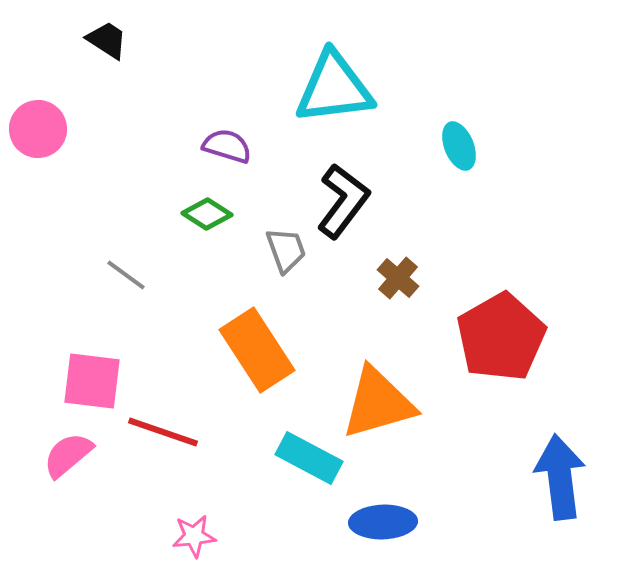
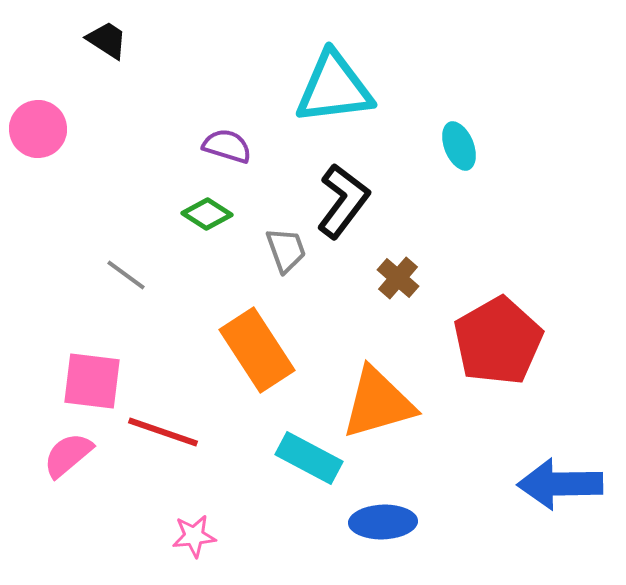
red pentagon: moved 3 px left, 4 px down
blue arrow: moved 7 px down; rotated 84 degrees counterclockwise
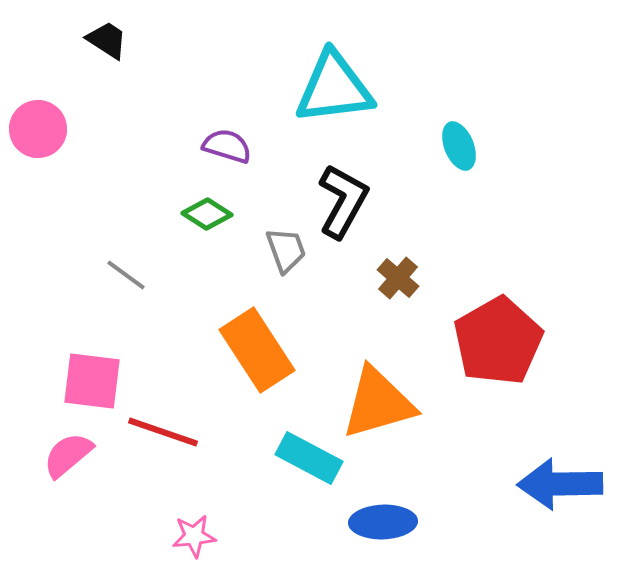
black L-shape: rotated 8 degrees counterclockwise
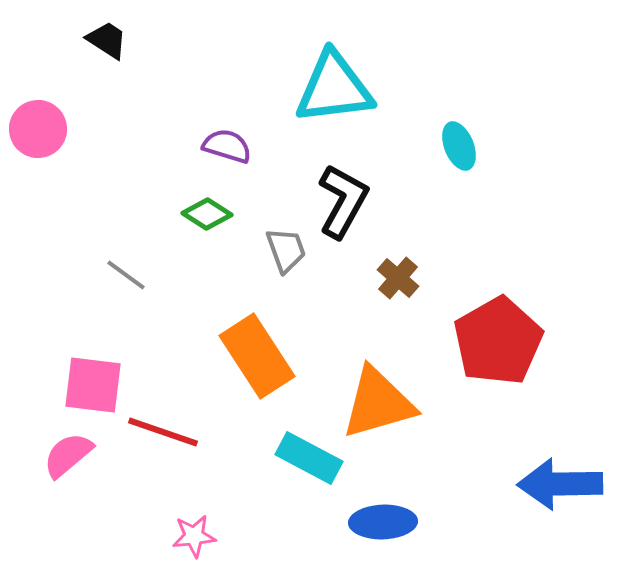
orange rectangle: moved 6 px down
pink square: moved 1 px right, 4 px down
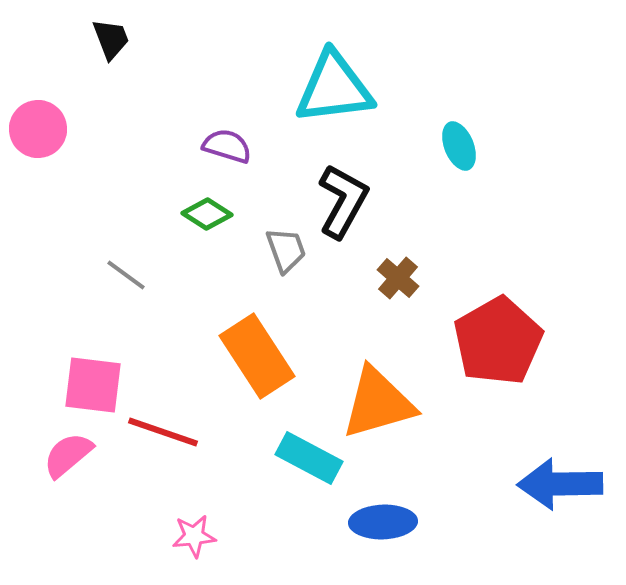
black trapezoid: moved 4 px right, 1 px up; rotated 36 degrees clockwise
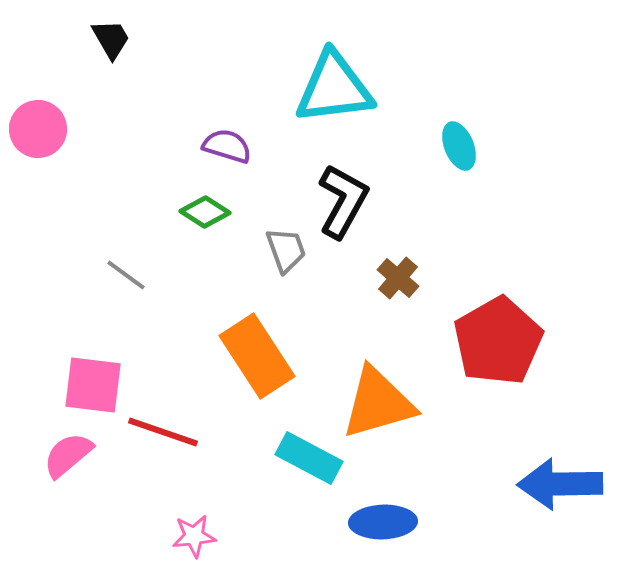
black trapezoid: rotated 9 degrees counterclockwise
green diamond: moved 2 px left, 2 px up
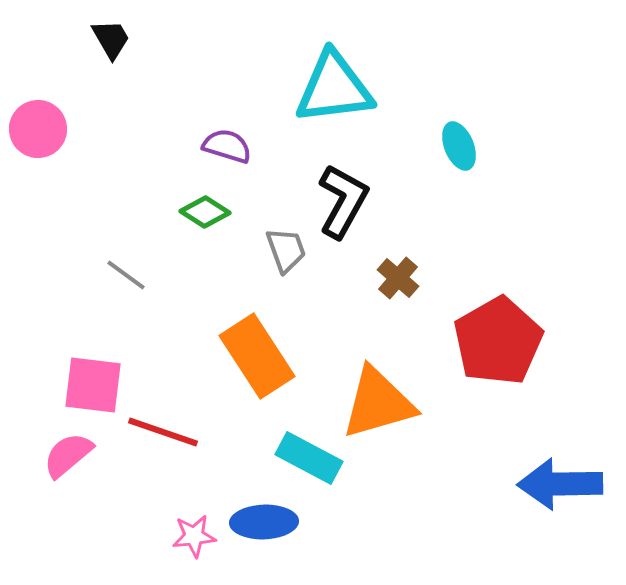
blue ellipse: moved 119 px left
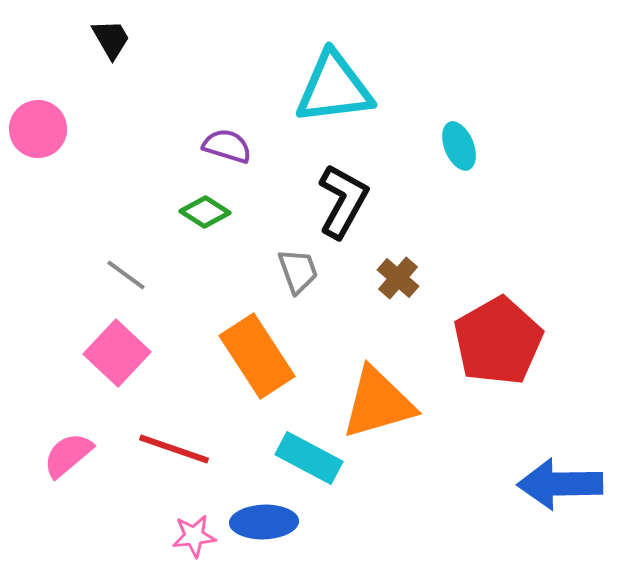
gray trapezoid: moved 12 px right, 21 px down
pink square: moved 24 px right, 32 px up; rotated 36 degrees clockwise
red line: moved 11 px right, 17 px down
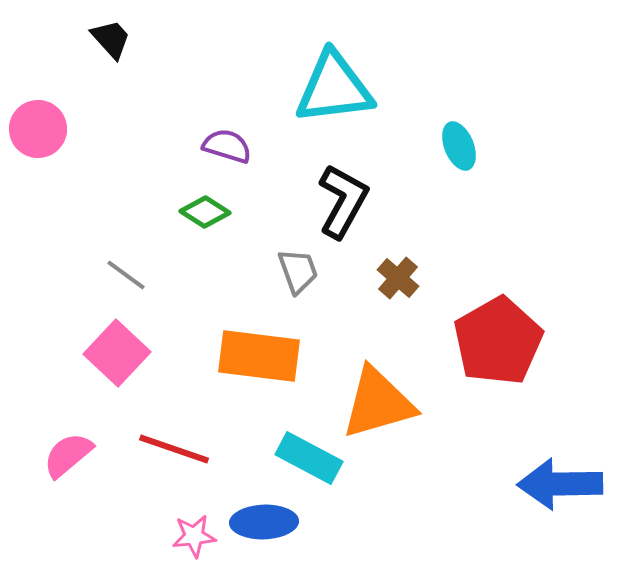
black trapezoid: rotated 12 degrees counterclockwise
orange rectangle: moved 2 px right; rotated 50 degrees counterclockwise
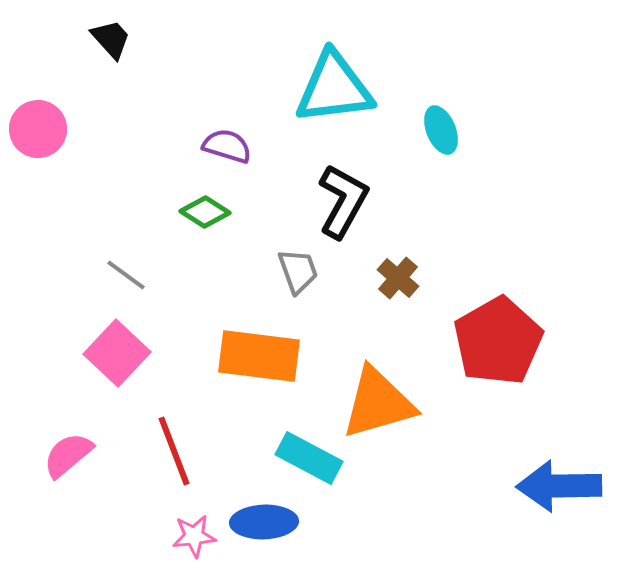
cyan ellipse: moved 18 px left, 16 px up
red line: moved 2 px down; rotated 50 degrees clockwise
blue arrow: moved 1 px left, 2 px down
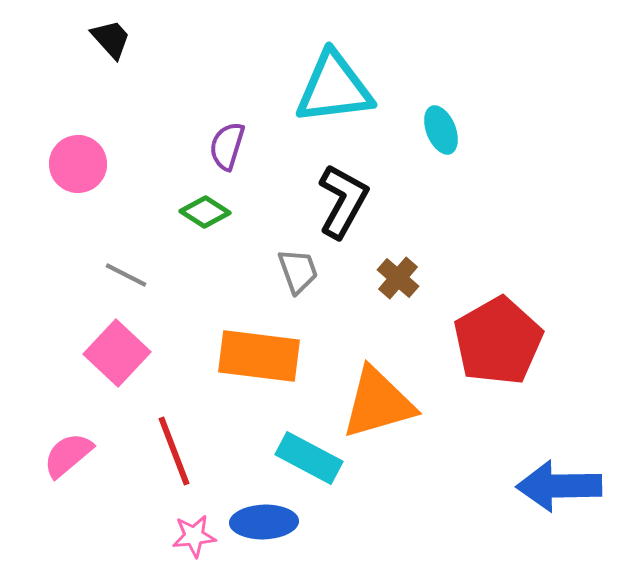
pink circle: moved 40 px right, 35 px down
purple semicircle: rotated 90 degrees counterclockwise
gray line: rotated 9 degrees counterclockwise
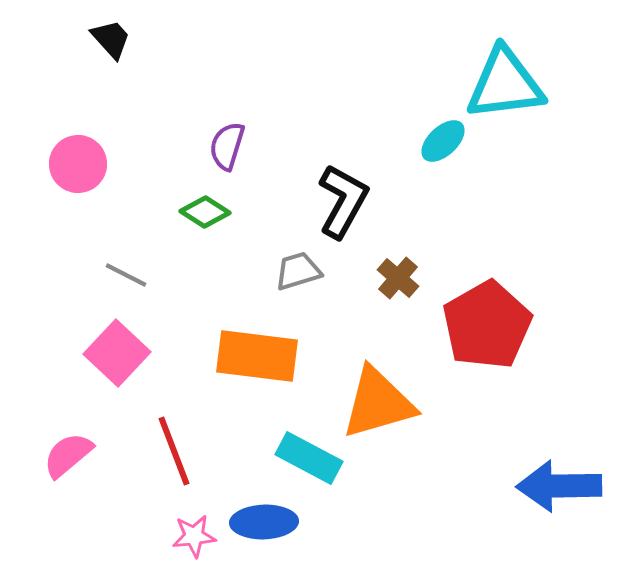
cyan triangle: moved 171 px right, 4 px up
cyan ellipse: moved 2 px right, 11 px down; rotated 69 degrees clockwise
gray trapezoid: rotated 87 degrees counterclockwise
red pentagon: moved 11 px left, 16 px up
orange rectangle: moved 2 px left
